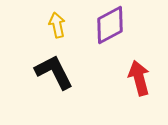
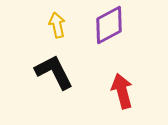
purple diamond: moved 1 px left
red arrow: moved 17 px left, 13 px down
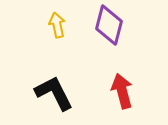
purple diamond: rotated 48 degrees counterclockwise
black L-shape: moved 21 px down
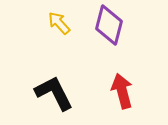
yellow arrow: moved 2 px right, 2 px up; rotated 30 degrees counterclockwise
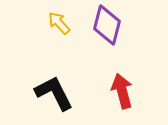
purple diamond: moved 2 px left
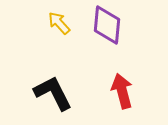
purple diamond: rotated 9 degrees counterclockwise
black L-shape: moved 1 px left
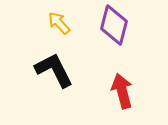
purple diamond: moved 7 px right; rotated 9 degrees clockwise
black L-shape: moved 1 px right, 23 px up
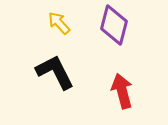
black L-shape: moved 1 px right, 2 px down
